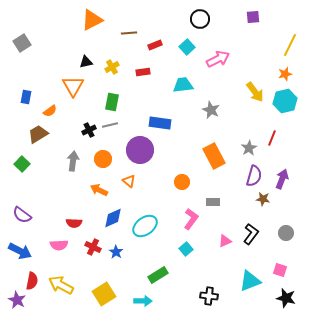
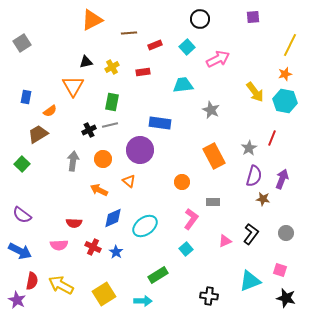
cyan hexagon at (285, 101): rotated 25 degrees clockwise
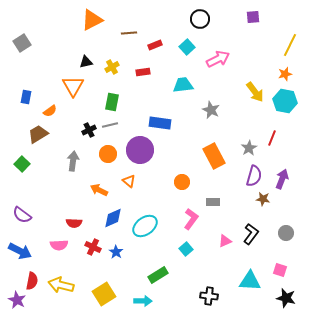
orange circle at (103, 159): moved 5 px right, 5 px up
cyan triangle at (250, 281): rotated 25 degrees clockwise
yellow arrow at (61, 285): rotated 15 degrees counterclockwise
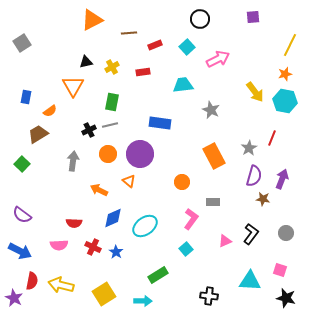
purple circle at (140, 150): moved 4 px down
purple star at (17, 300): moved 3 px left, 2 px up
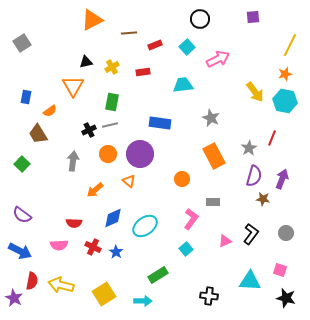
gray star at (211, 110): moved 8 px down
brown trapezoid at (38, 134): rotated 90 degrees counterclockwise
orange circle at (182, 182): moved 3 px up
orange arrow at (99, 190): moved 4 px left; rotated 66 degrees counterclockwise
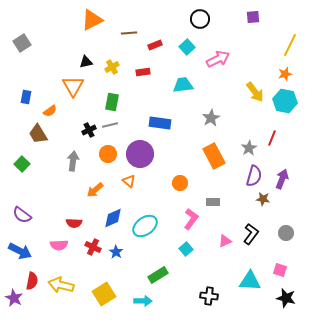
gray star at (211, 118): rotated 18 degrees clockwise
orange circle at (182, 179): moved 2 px left, 4 px down
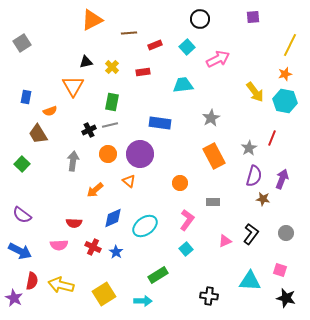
yellow cross at (112, 67): rotated 16 degrees counterclockwise
orange semicircle at (50, 111): rotated 16 degrees clockwise
pink L-shape at (191, 219): moved 4 px left, 1 px down
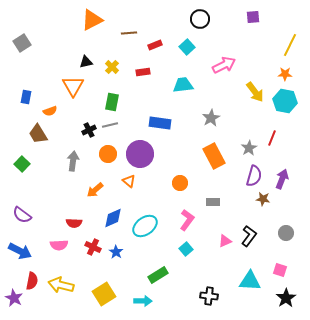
pink arrow at (218, 59): moved 6 px right, 6 px down
orange star at (285, 74): rotated 16 degrees clockwise
black L-shape at (251, 234): moved 2 px left, 2 px down
black star at (286, 298): rotated 24 degrees clockwise
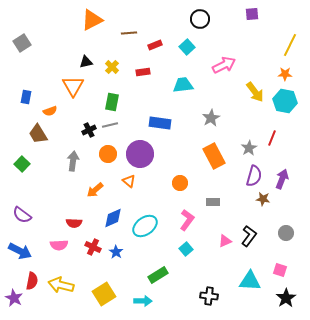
purple square at (253, 17): moved 1 px left, 3 px up
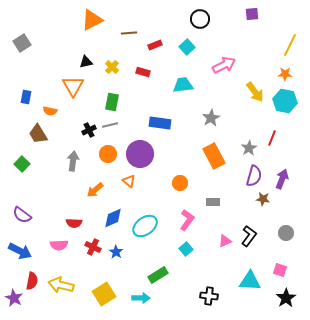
red rectangle at (143, 72): rotated 24 degrees clockwise
orange semicircle at (50, 111): rotated 32 degrees clockwise
cyan arrow at (143, 301): moved 2 px left, 3 px up
